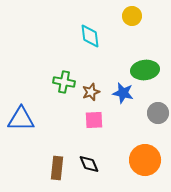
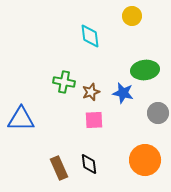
black diamond: rotated 15 degrees clockwise
brown rectangle: moved 2 px right; rotated 30 degrees counterclockwise
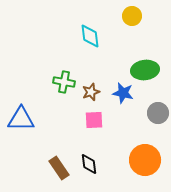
brown rectangle: rotated 10 degrees counterclockwise
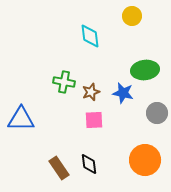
gray circle: moved 1 px left
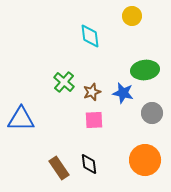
green cross: rotated 30 degrees clockwise
brown star: moved 1 px right
gray circle: moved 5 px left
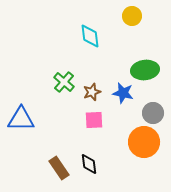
gray circle: moved 1 px right
orange circle: moved 1 px left, 18 px up
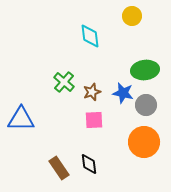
gray circle: moved 7 px left, 8 px up
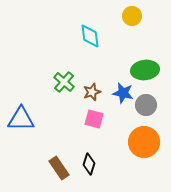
pink square: moved 1 px up; rotated 18 degrees clockwise
black diamond: rotated 25 degrees clockwise
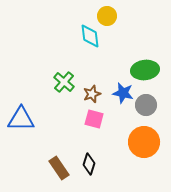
yellow circle: moved 25 px left
brown star: moved 2 px down
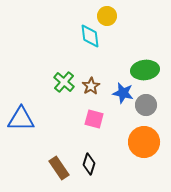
brown star: moved 1 px left, 8 px up; rotated 12 degrees counterclockwise
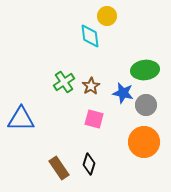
green cross: rotated 15 degrees clockwise
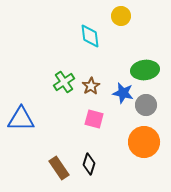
yellow circle: moved 14 px right
